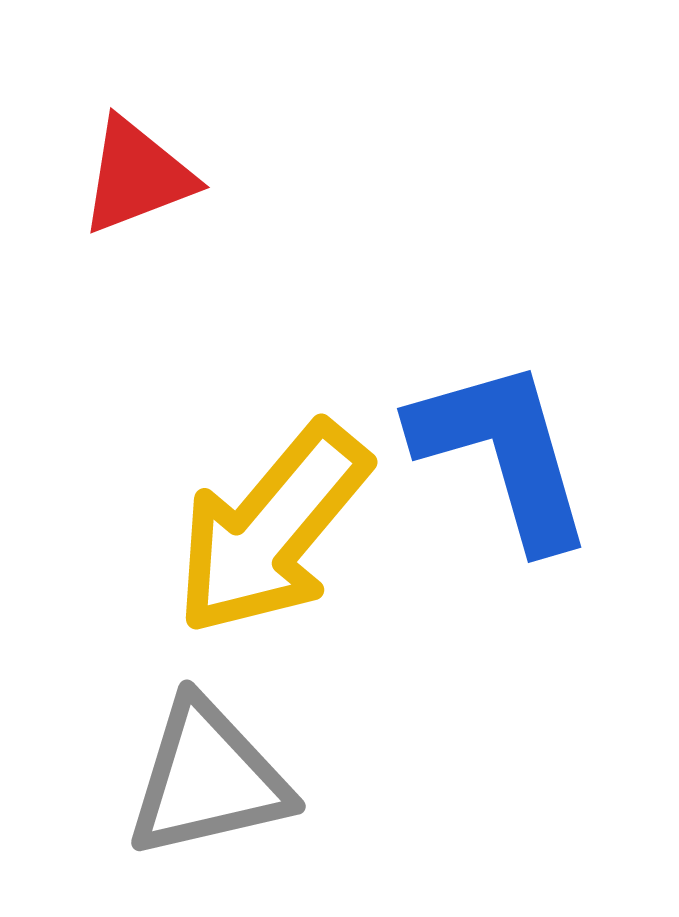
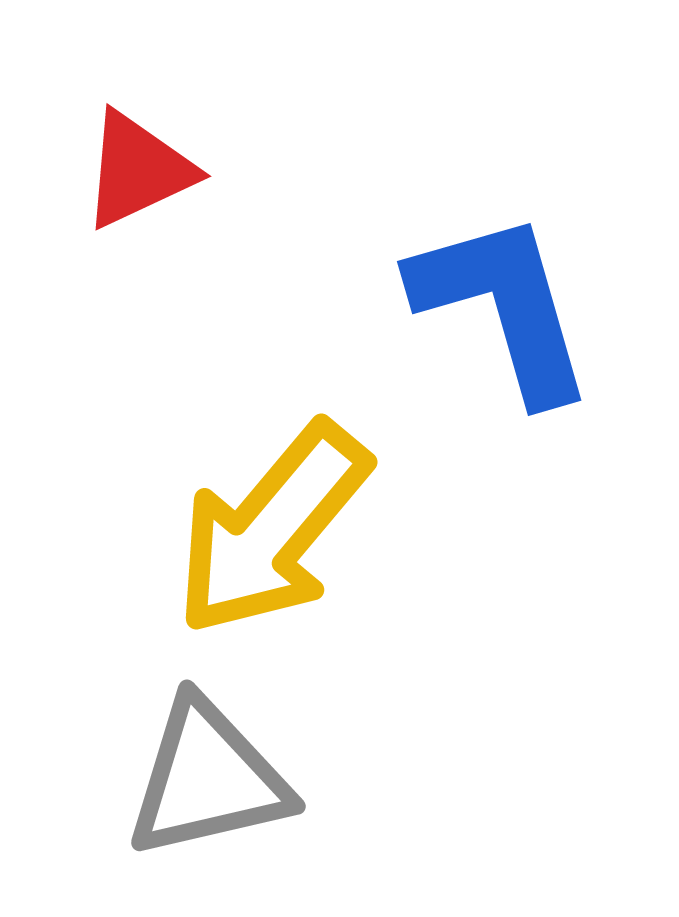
red triangle: moved 1 px right, 6 px up; rotated 4 degrees counterclockwise
blue L-shape: moved 147 px up
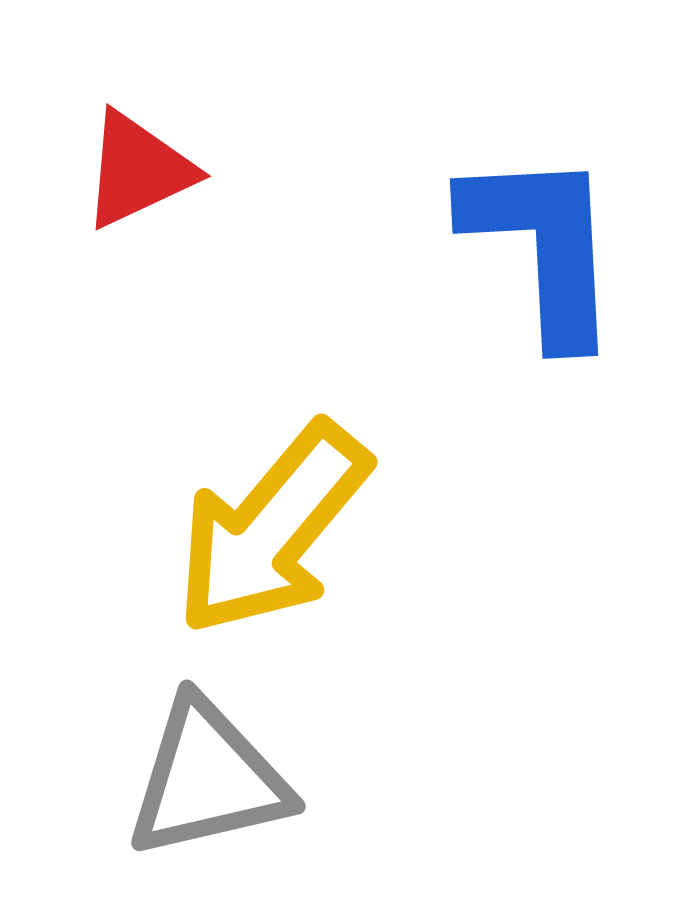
blue L-shape: moved 40 px right, 60 px up; rotated 13 degrees clockwise
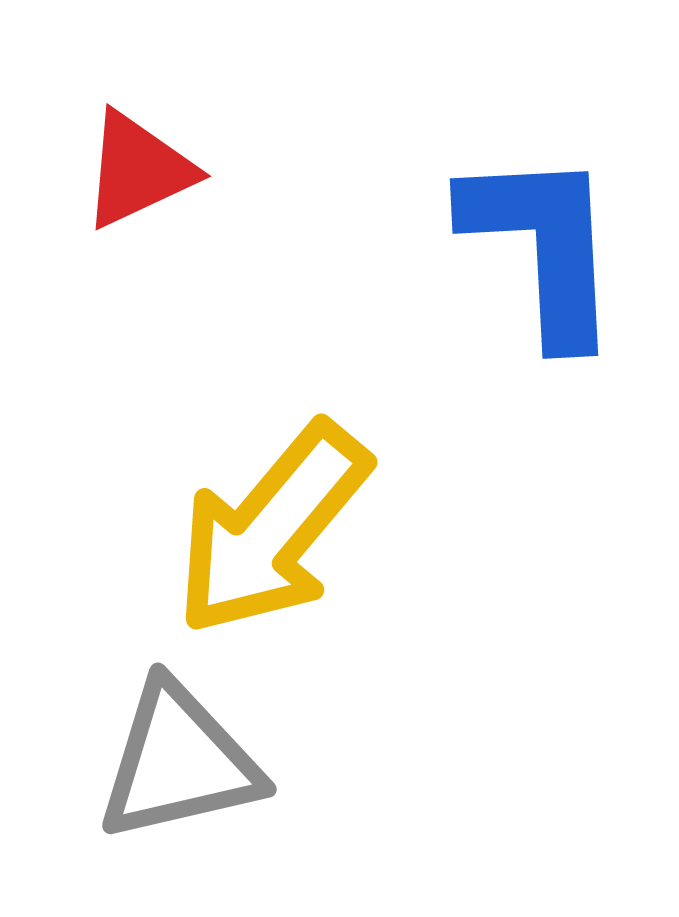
gray triangle: moved 29 px left, 17 px up
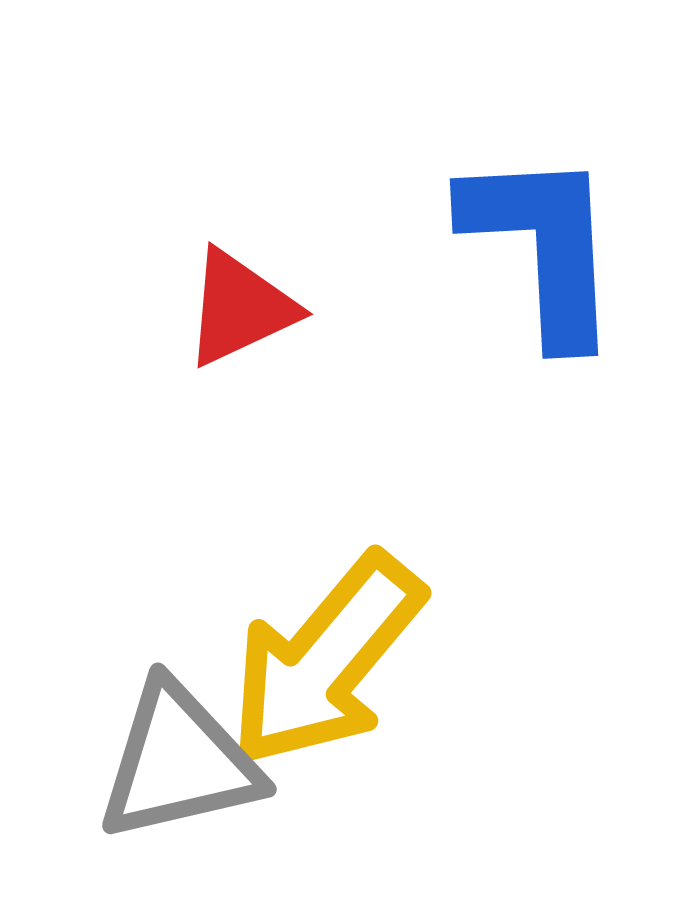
red triangle: moved 102 px right, 138 px down
yellow arrow: moved 54 px right, 131 px down
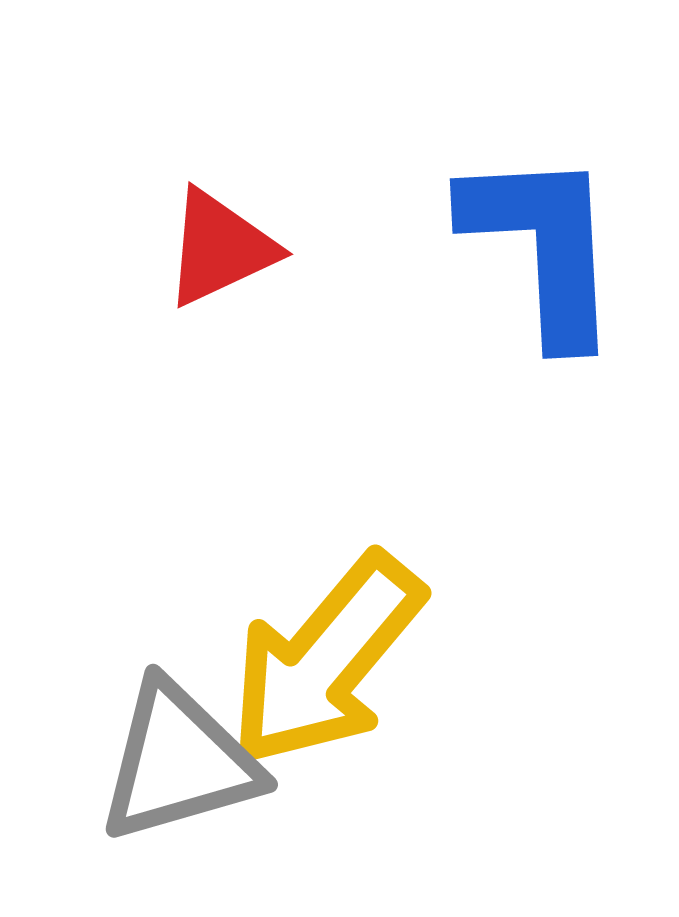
red triangle: moved 20 px left, 60 px up
gray triangle: rotated 3 degrees counterclockwise
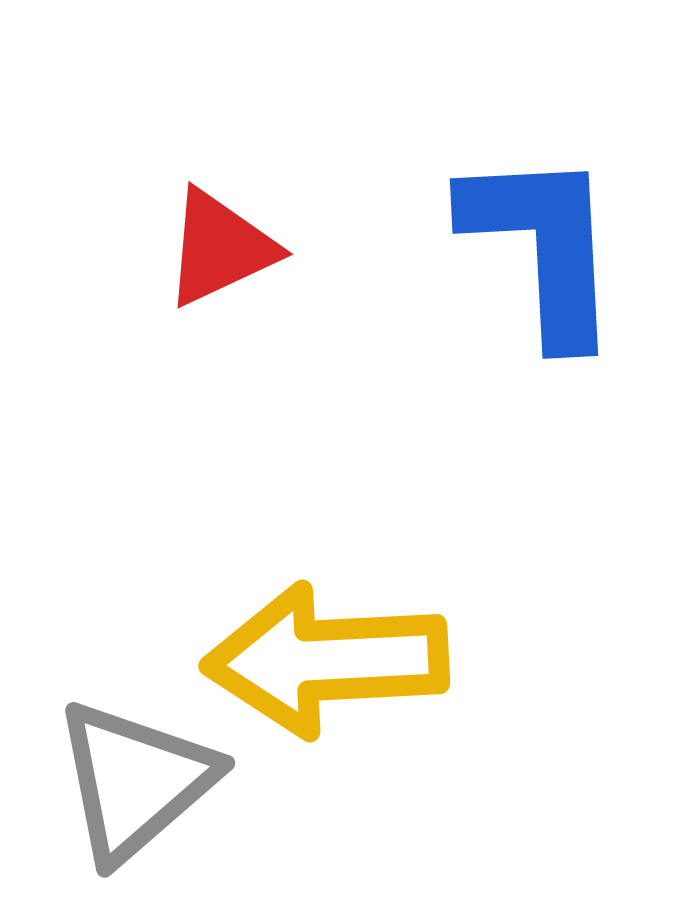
yellow arrow: rotated 47 degrees clockwise
gray triangle: moved 44 px left, 19 px down; rotated 25 degrees counterclockwise
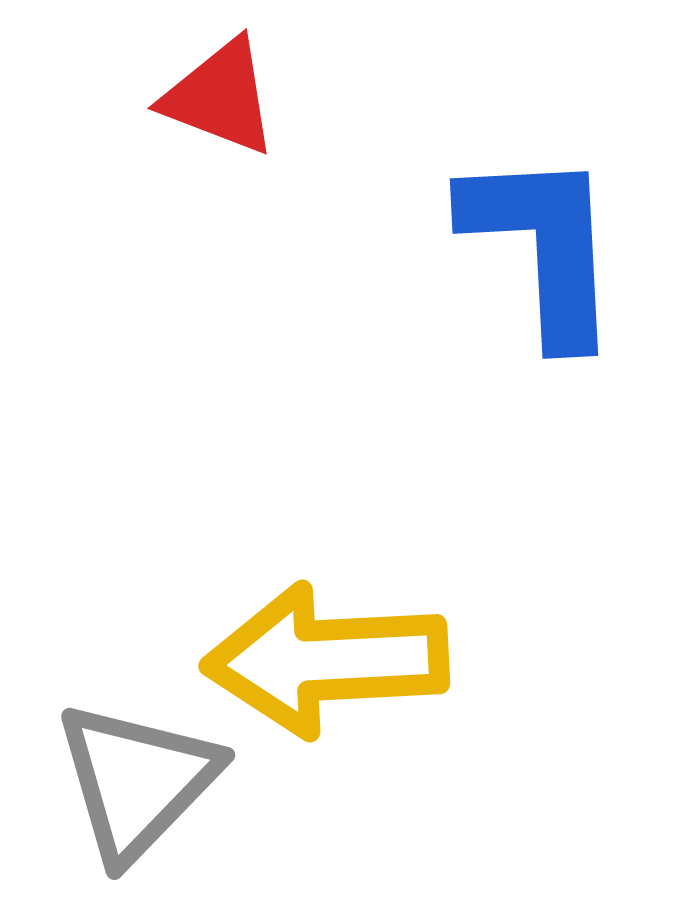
red triangle: moved 151 px up; rotated 46 degrees clockwise
gray triangle: moved 2 px right; rotated 5 degrees counterclockwise
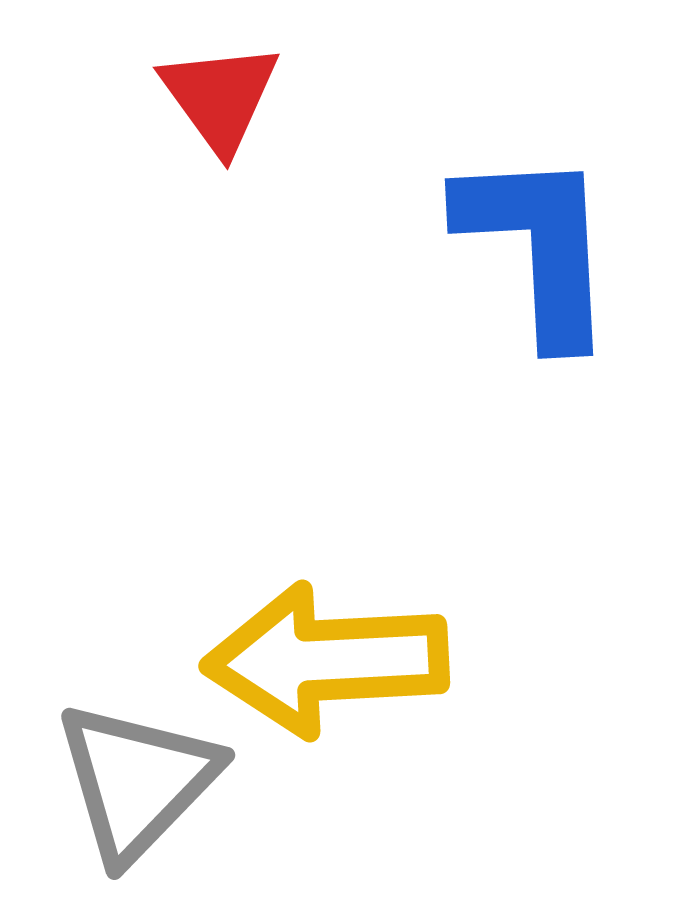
red triangle: rotated 33 degrees clockwise
blue L-shape: moved 5 px left
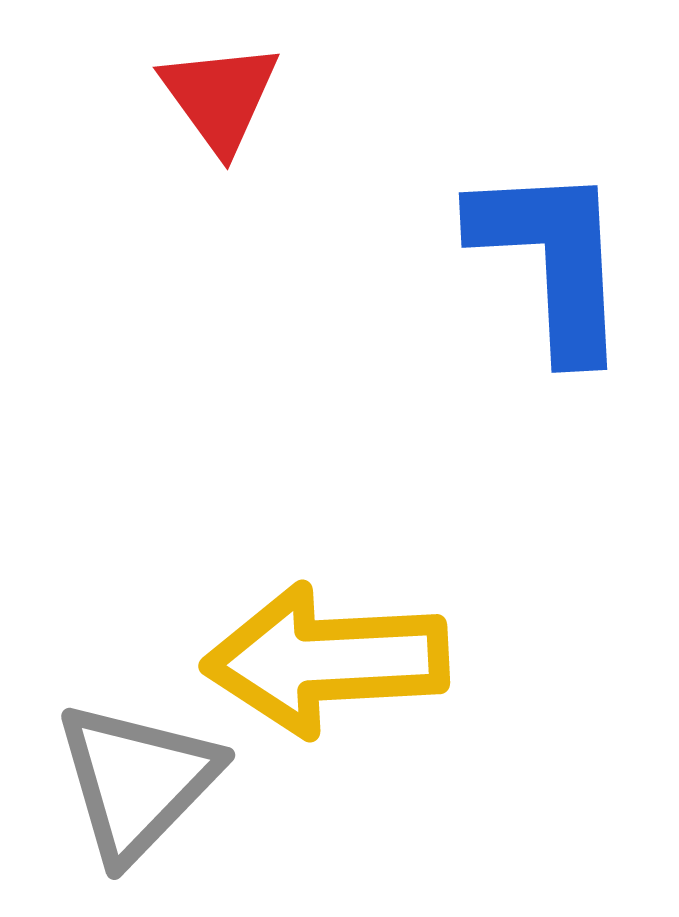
blue L-shape: moved 14 px right, 14 px down
